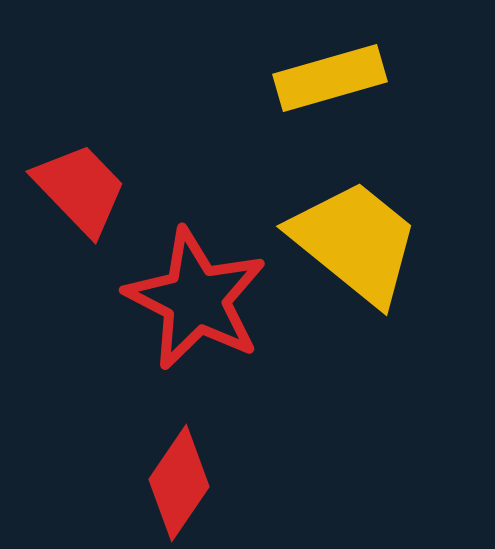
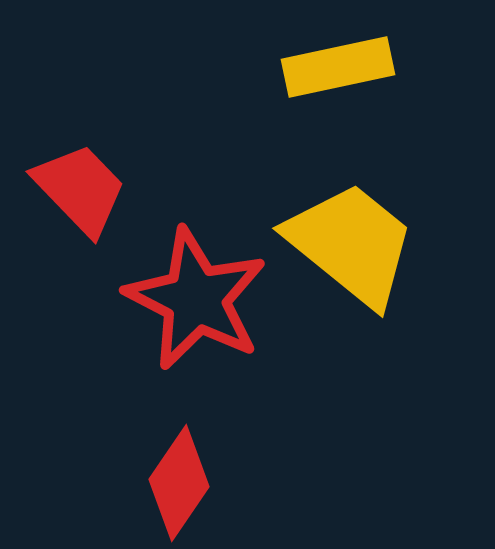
yellow rectangle: moved 8 px right, 11 px up; rotated 4 degrees clockwise
yellow trapezoid: moved 4 px left, 2 px down
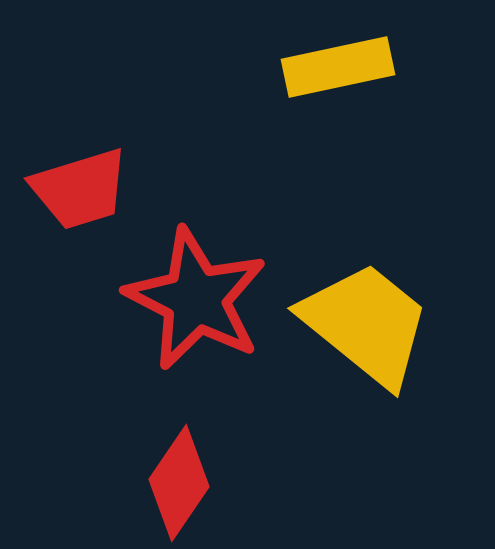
red trapezoid: rotated 117 degrees clockwise
yellow trapezoid: moved 15 px right, 80 px down
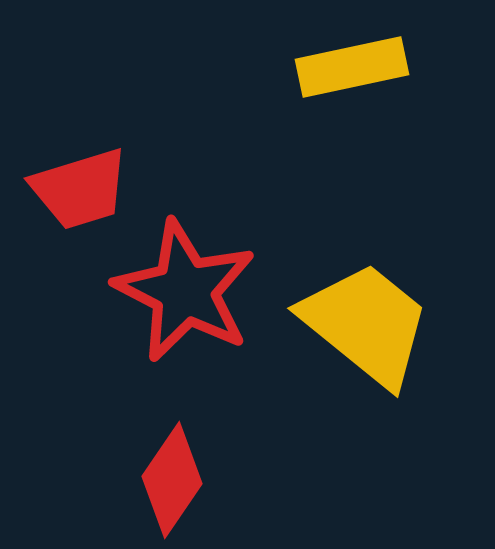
yellow rectangle: moved 14 px right
red star: moved 11 px left, 8 px up
red diamond: moved 7 px left, 3 px up
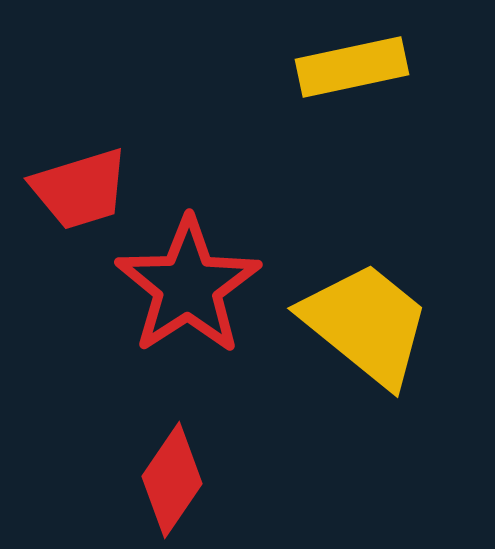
red star: moved 3 px right, 5 px up; rotated 12 degrees clockwise
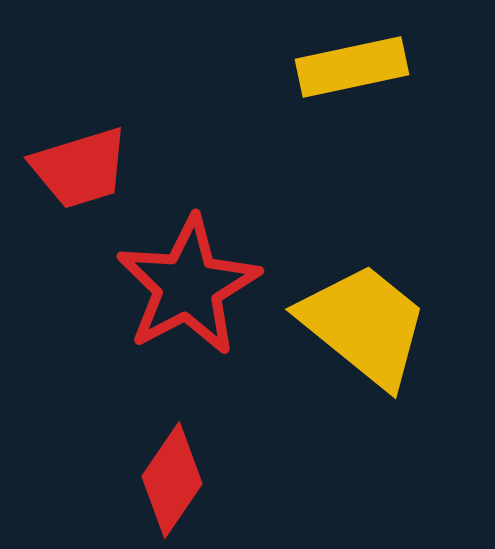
red trapezoid: moved 21 px up
red star: rotated 5 degrees clockwise
yellow trapezoid: moved 2 px left, 1 px down
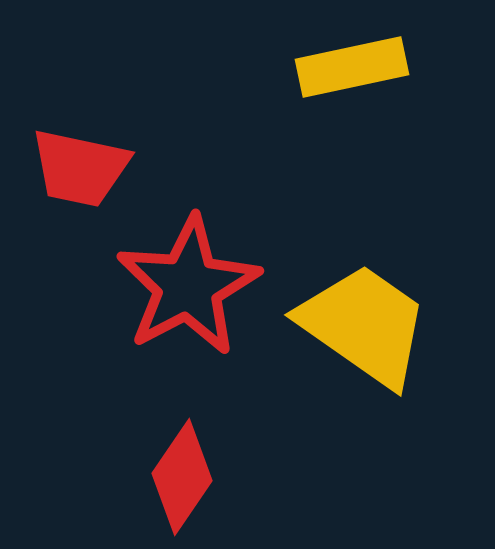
red trapezoid: rotated 29 degrees clockwise
yellow trapezoid: rotated 4 degrees counterclockwise
red diamond: moved 10 px right, 3 px up
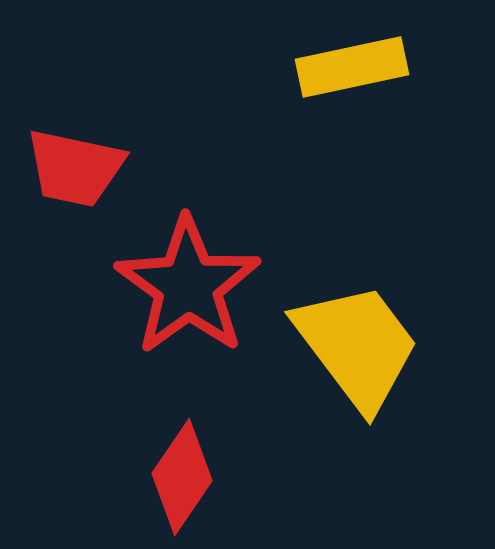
red trapezoid: moved 5 px left
red star: rotated 8 degrees counterclockwise
yellow trapezoid: moved 7 px left, 21 px down; rotated 18 degrees clockwise
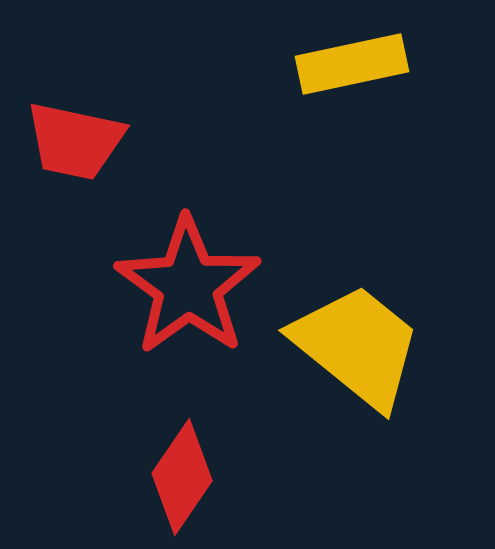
yellow rectangle: moved 3 px up
red trapezoid: moved 27 px up
yellow trapezoid: rotated 14 degrees counterclockwise
